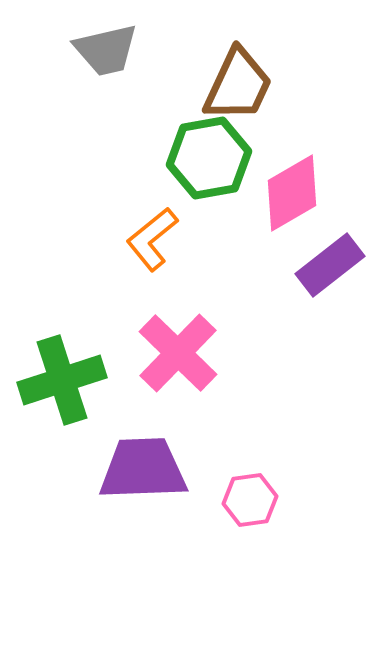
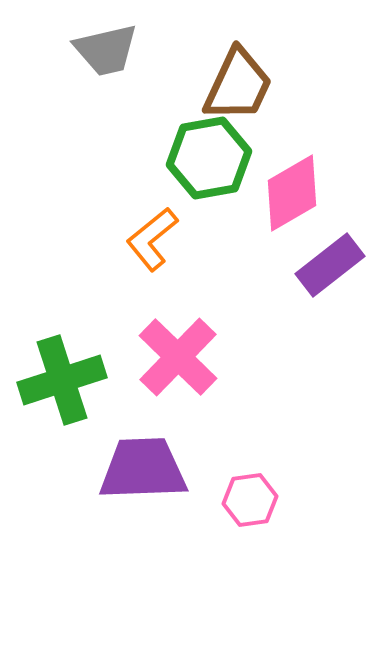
pink cross: moved 4 px down
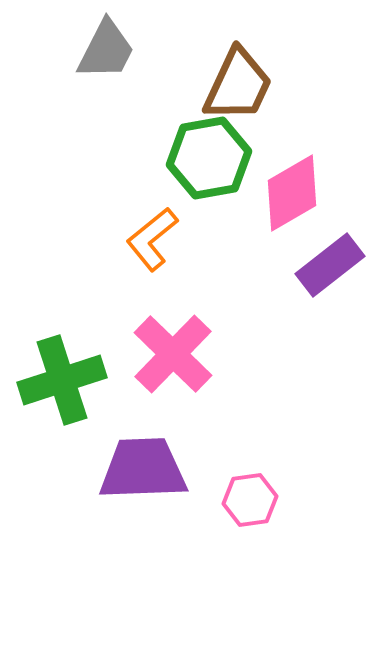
gray trapezoid: rotated 50 degrees counterclockwise
pink cross: moved 5 px left, 3 px up
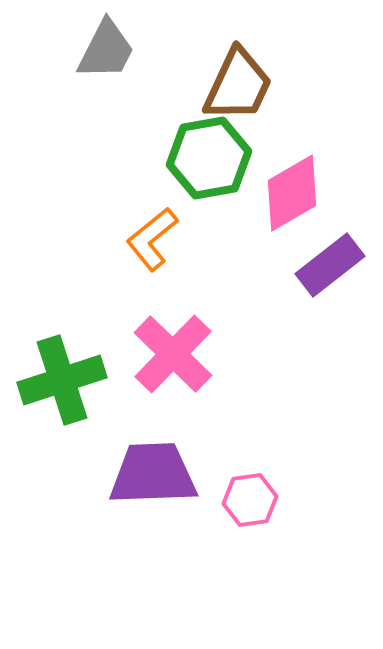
purple trapezoid: moved 10 px right, 5 px down
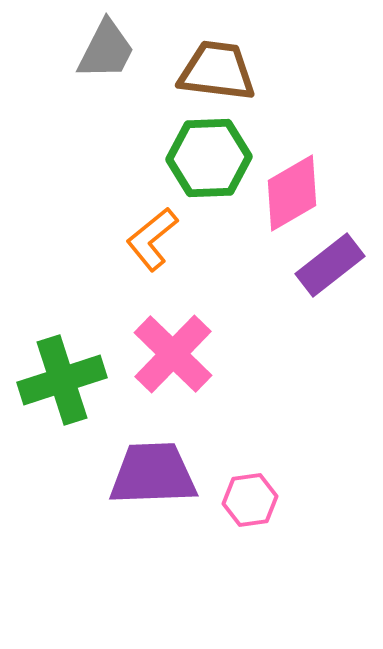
brown trapezoid: moved 21 px left, 14 px up; rotated 108 degrees counterclockwise
green hexagon: rotated 8 degrees clockwise
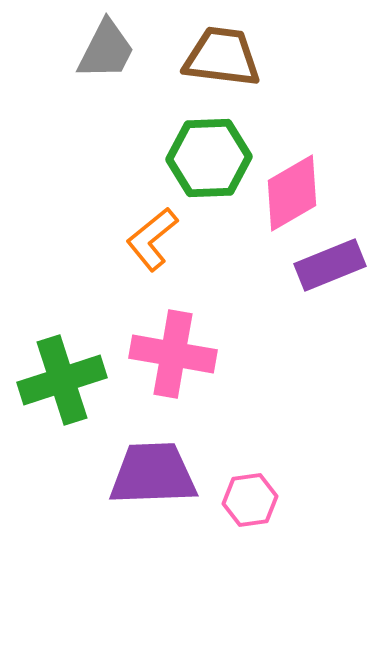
brown trapezoid: moved 5 px right, 14 px up
purple rectangle: rotated 16 degrees clockwise
pink cross: rotated 34 degrees counterclockwise
